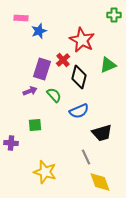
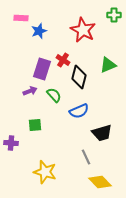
red star: moved 1 px right, 10 px up
red cross: rotated 16 degrees counterclockwise
yellow diamond: rotated 25 degrees counterclockwise
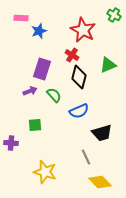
green cross: rotated 32 degrees clockwise
red cross: moved 9 px right, 5 px up
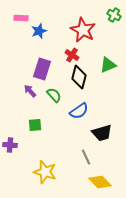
purple arrow: rotated 112 degrees counterclockwise
blue semicircle: rotated 12 degrees counterclockwise
purple cross: moved 1 px left, 2 px down
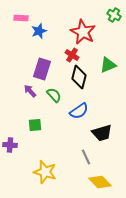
red star: moved 2 px down
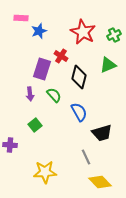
green cross: moved 20 px down; rotated 32 degrees clockwise
red cross: moved 11 px left, 1 px down
purple arrow: moved 3 px down; rotated 144 degrees counterclockwise
blue semicircle: moved 1 px down; rotated 84 degrees counterclockwise
green square: rotated 32 degrees counterclockwise
yellow star: rotated 20 degrees counterclockwise
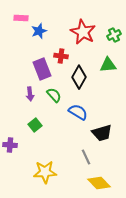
red cross: rotated 24 degrees counterclockwise
green triangle: rotated 18 degrees clockwise
purple rectangle: rotated 40 degrees counterclockwise
black diamond: rotated 15 degrees clockwise
blue semicircle: moved 1 px left; rotated 30 degrees counterclockwise
yellow diamond: moved 1 px left, 1 px down
